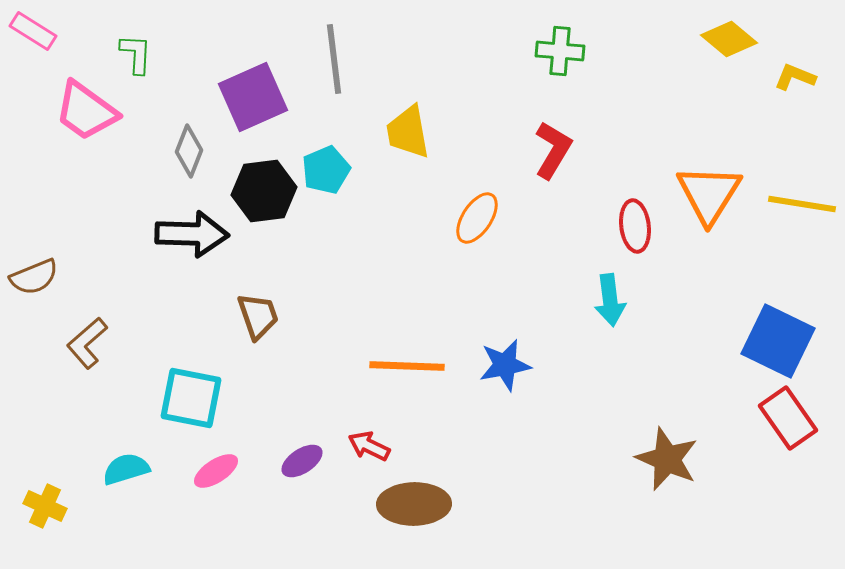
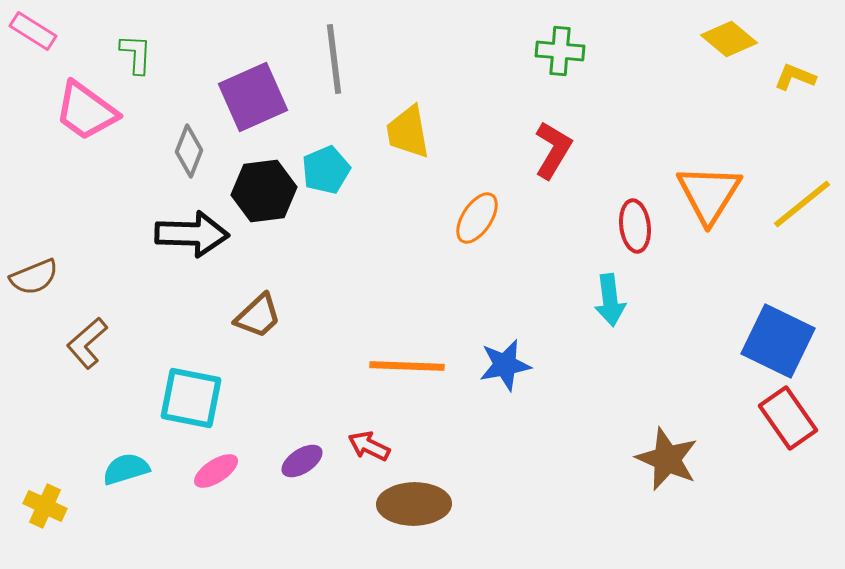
yellow line: rotated 48 degrees counterclockwise
brown trapezoid: rotated 66 degrees clockwise
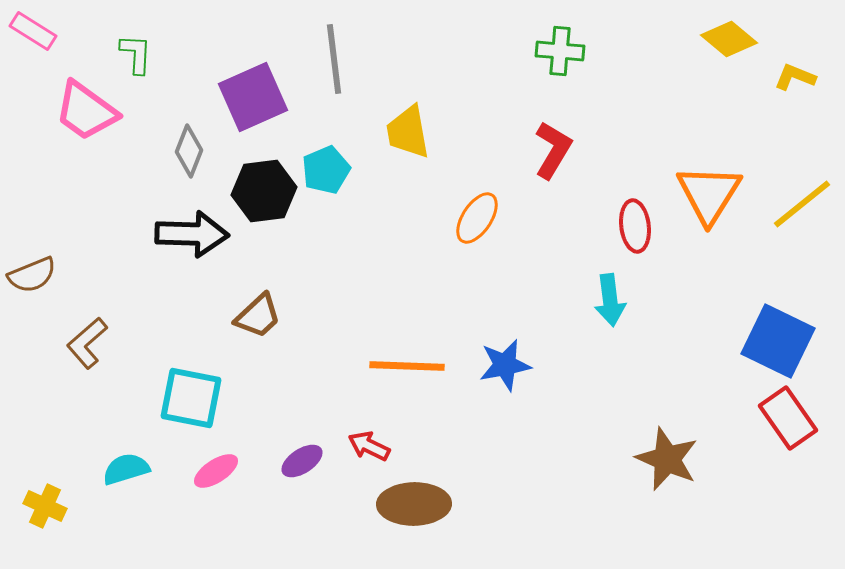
brown semicircle: moved 2 px left, 2 px up
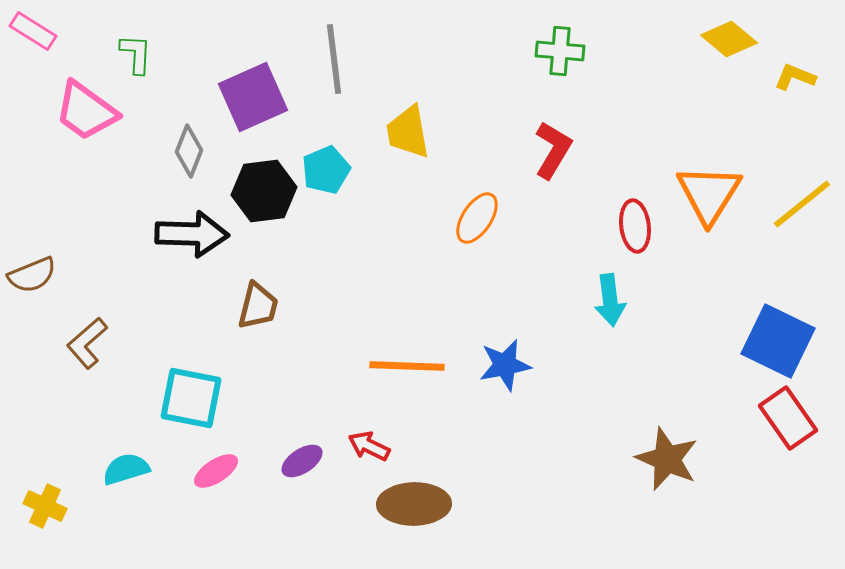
brown trapezoid: moved 10 px up; rotated 33 degrees counterclockwise
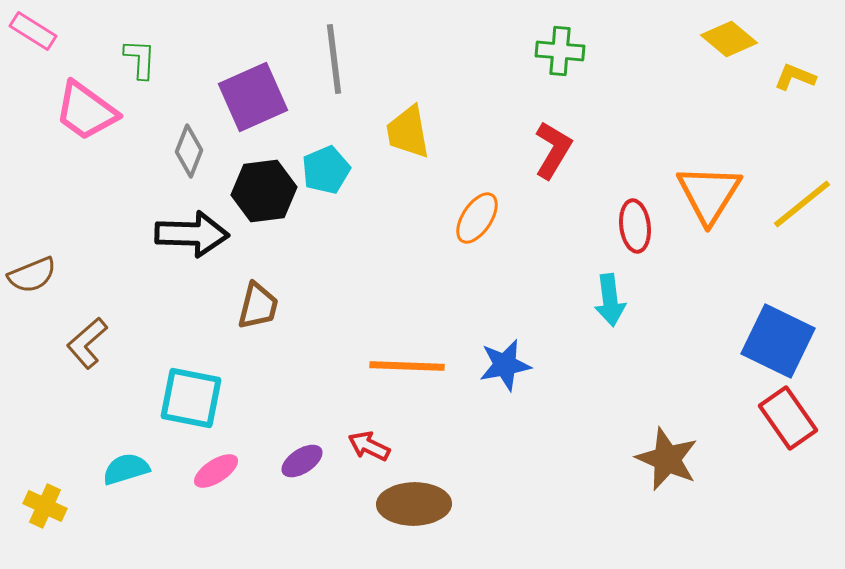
green L-shape: moved 4 px right, 5 px down
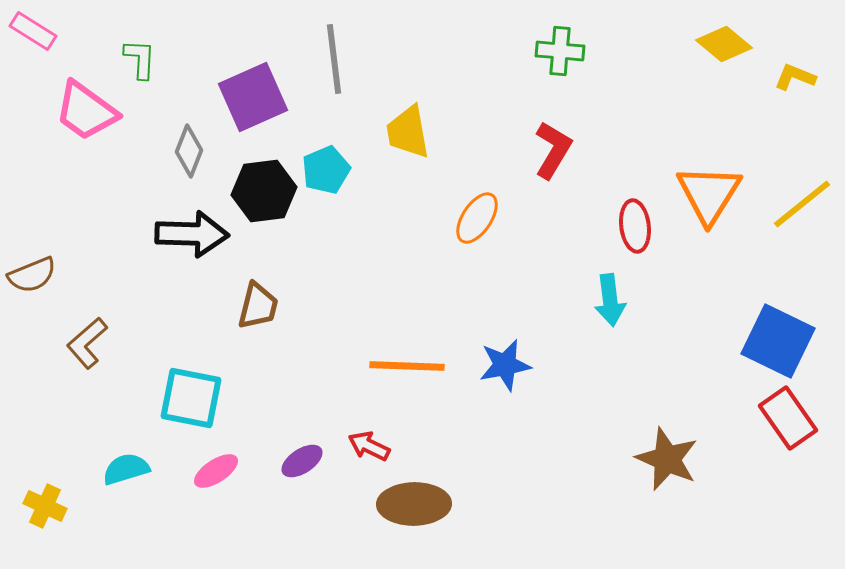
yellow diamond: moved 5 px left, 5 px down
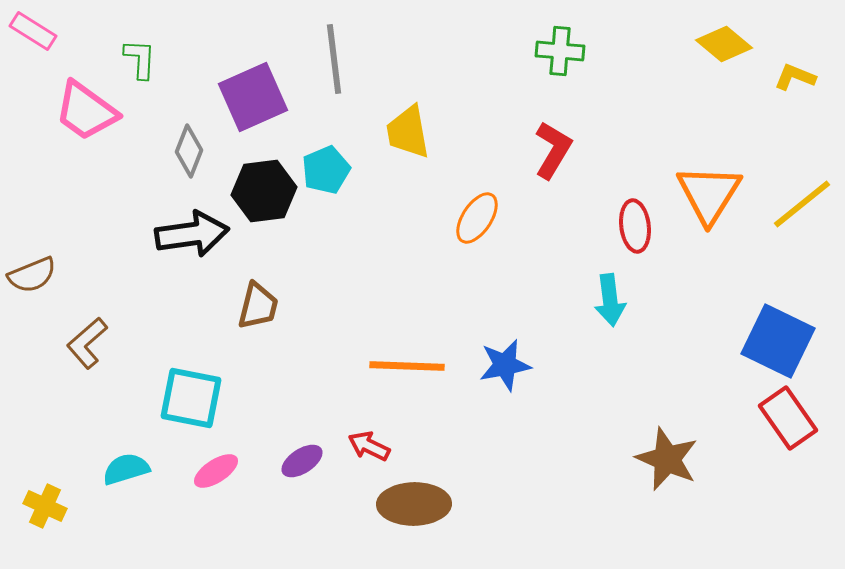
black arrow: rotated 10 degrees counterclockwise
